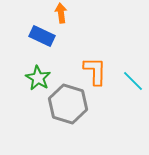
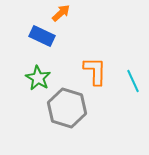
orange arrow: rotated 54 degrees clockwise
cyan line: rotated 20 degrees clockwise
gray hexagon: moved 1 px left, 4 px down
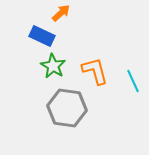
orange L-shape: rotated 16 degrees counterclockwise
green star: moved 15 px right, 12 px up
gray hexagon: rotated 9 degrees counterclockwise
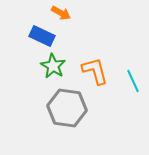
orange arrow: rotated 72 degrees clockwise
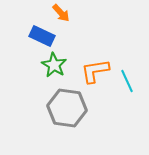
orange arrow: rotated 18 degrees clockwise
green star: moved 1 px right, 1 px up
orange L-shape: rotated 84 degrees counterclockwise
cyan line: moved 6 px left
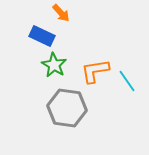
cyan line: rotated 10 degrees counterclockwise
